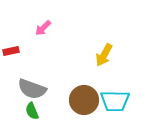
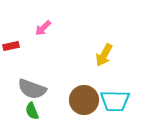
red rectangle: moved 5 px up
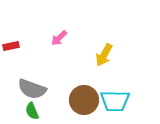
pink arrow: moved 16 px right, 10 px down
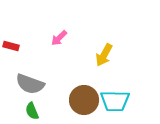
red rectangle: rotated 28 degrees clockwise
gray semicircle: moved 2 px left, 5 px up
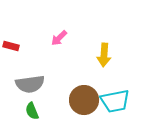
yellow arrow: rotated 25 degrees counterclockwise
gray semicircle: rotated 28 degrees counterclockwise
cyan trapezoid: rotated 12 degrees counterclockwise
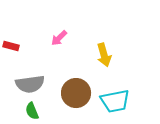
yellow arrow: rotated 20 degrees counterclockwise
brown circle: moved 8 px left, 7 px up
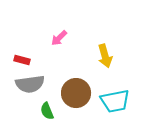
red rectangle: moved 11 px right, 14 px down
yellow arrow: moved 1 px right, 1 px down
green semicircle: moved 15 px right
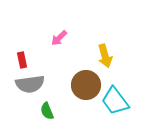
red rectangle: rotated 63 degrees clockwise
brown circle: moved 10 px right, 8 px up
cyan trapezoid: rotated 64 degrees clockwise
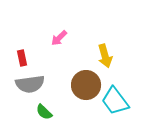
red rectangle: moved 2 px up
green semicircle: moved 3 px left, 1 px down; rotated 24 degrees counterclockwise
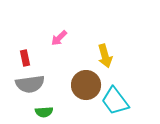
red rectangle: moved 3 px right
green semicircle: rotated 48 degrees counterclockwise
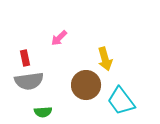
yellow arrow: moved 3 px down
gray semicircle: moved 1 px left, 3 px up
cyan trapezoid: moved 6 px right
green semicircle: moved 1 px left
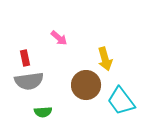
pink arrow: rotated 96 degrees counterclockwise
